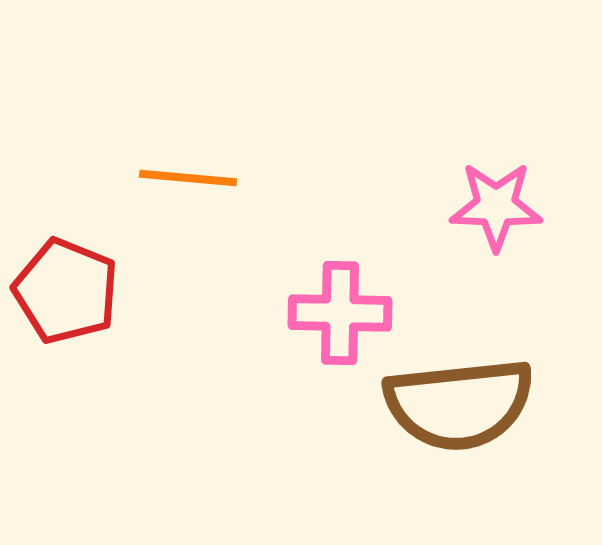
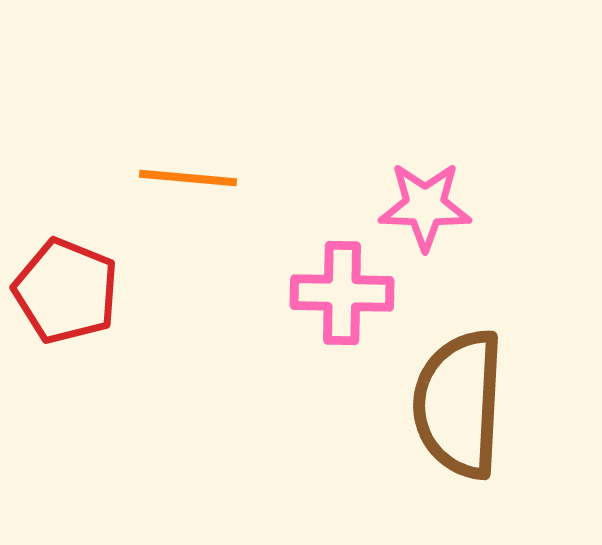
pink star: moved 71 px left
pink cross: moved 2 px right, 20 px up
brown semicircle: rotated 99 degrees clockwise
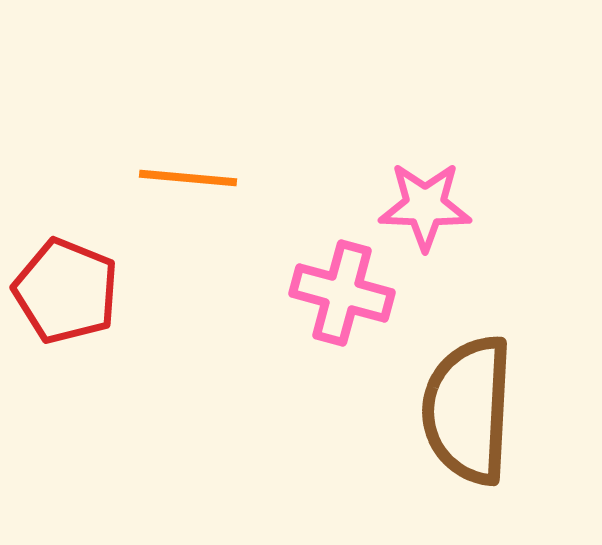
pink cross: rotated 14 degrees clockwise
brown semicircle: moved 9 px right, 6 px down
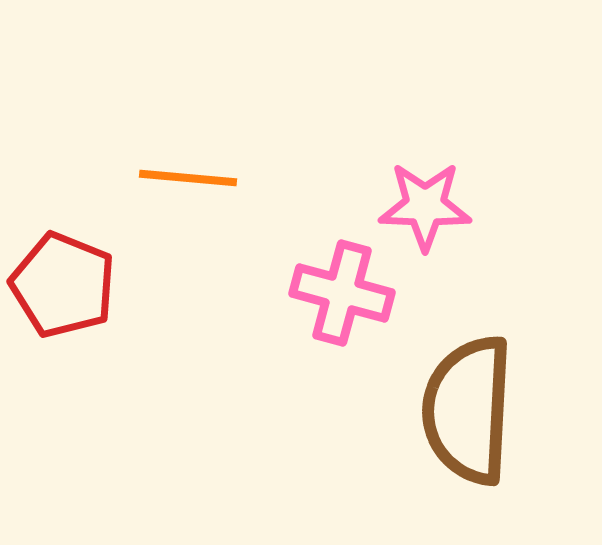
red pentagon: moved 3 px left, 6 px up
